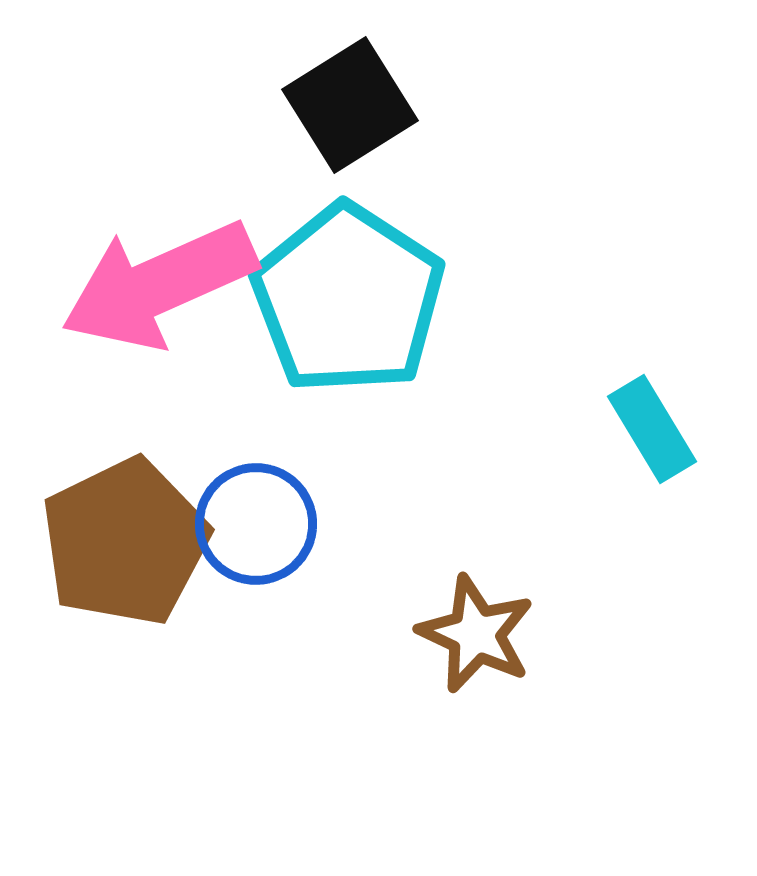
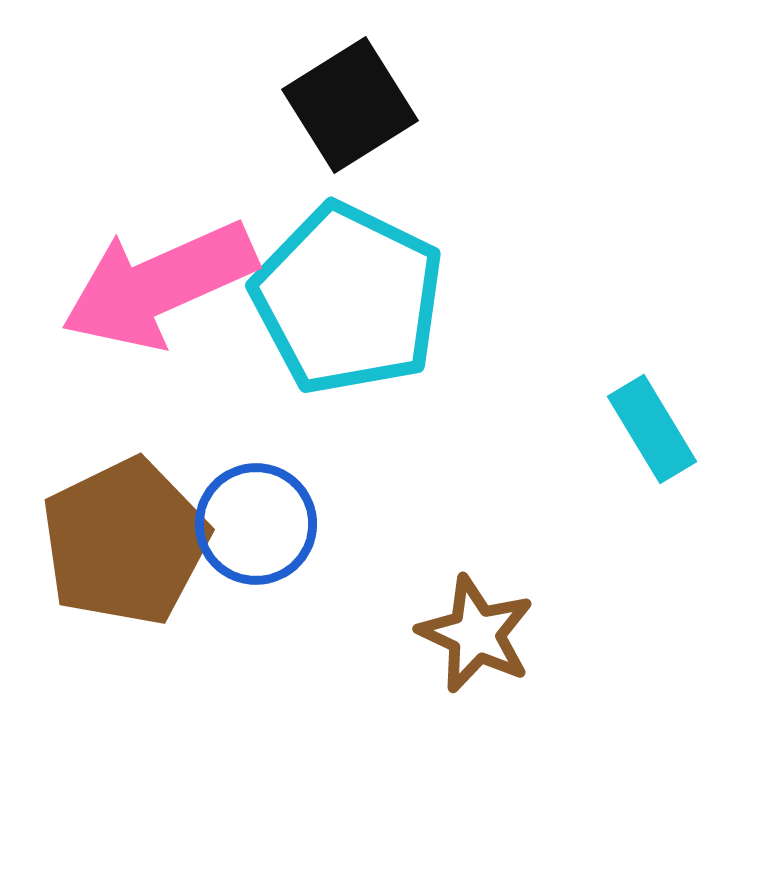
cyan pentagon: rotated 7 degrees counterclockwise
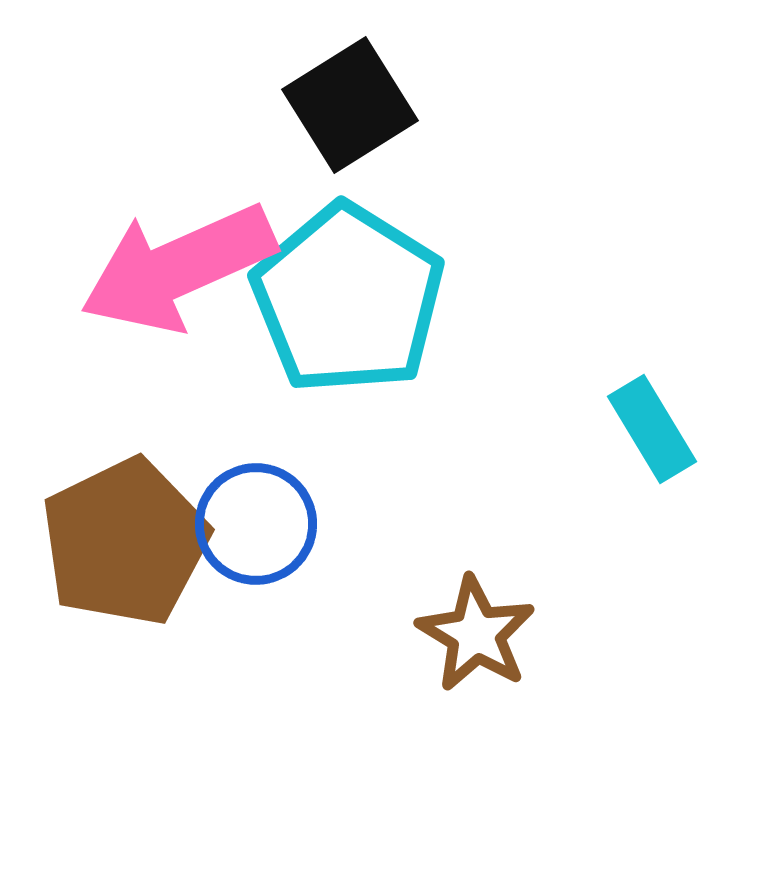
pink arrow: moved 19 px right, 17 px up
cyan pentagon: rotated 6 degrees clockwise
brown star: rotated 6 degrees clockwise
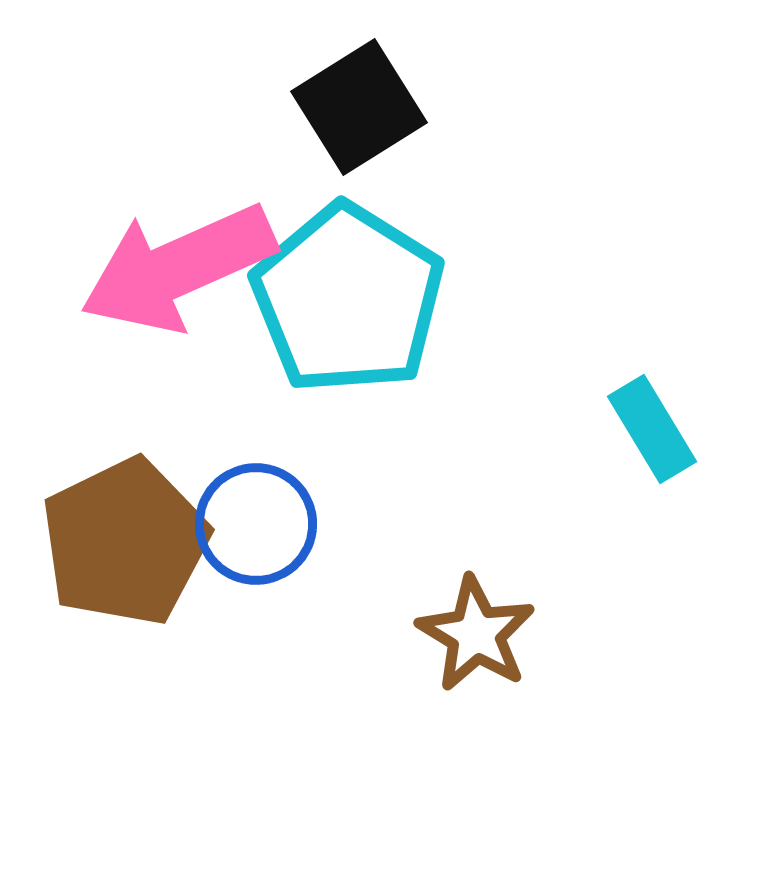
black square: moved 9 px right, 2 px down
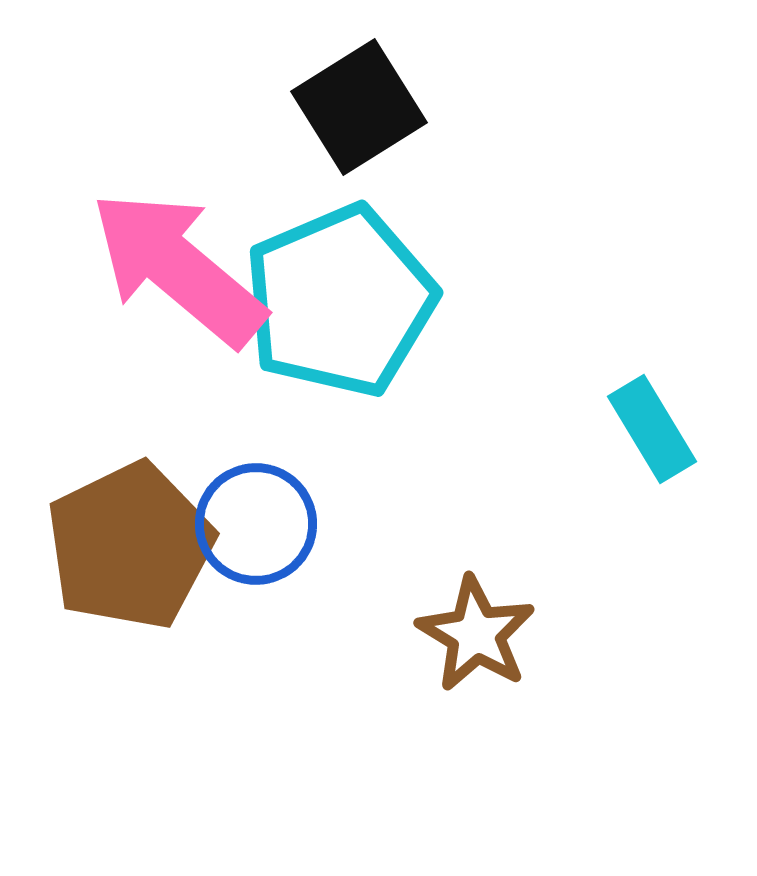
pink arrow: rotated 64 degrees clockwise
cyan pentagon: moved 8 px left, 2 px down; rotated 17 degrees clockwise
brown pentagon: moved 5 px right, 4 px down
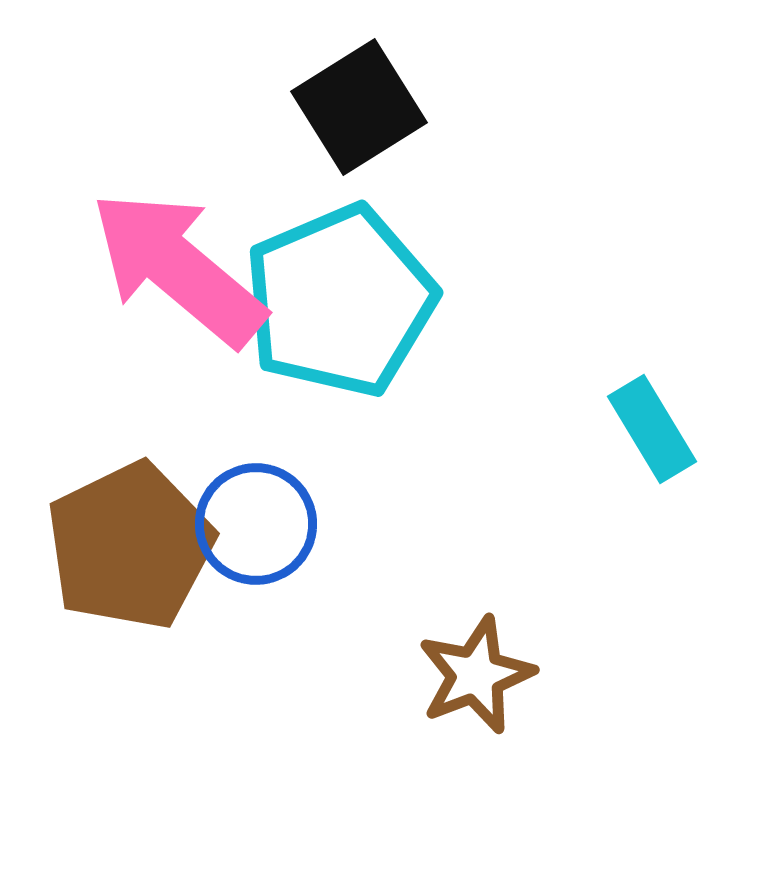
brown star: moved 41 px down; rotated 20 degrees clockwise
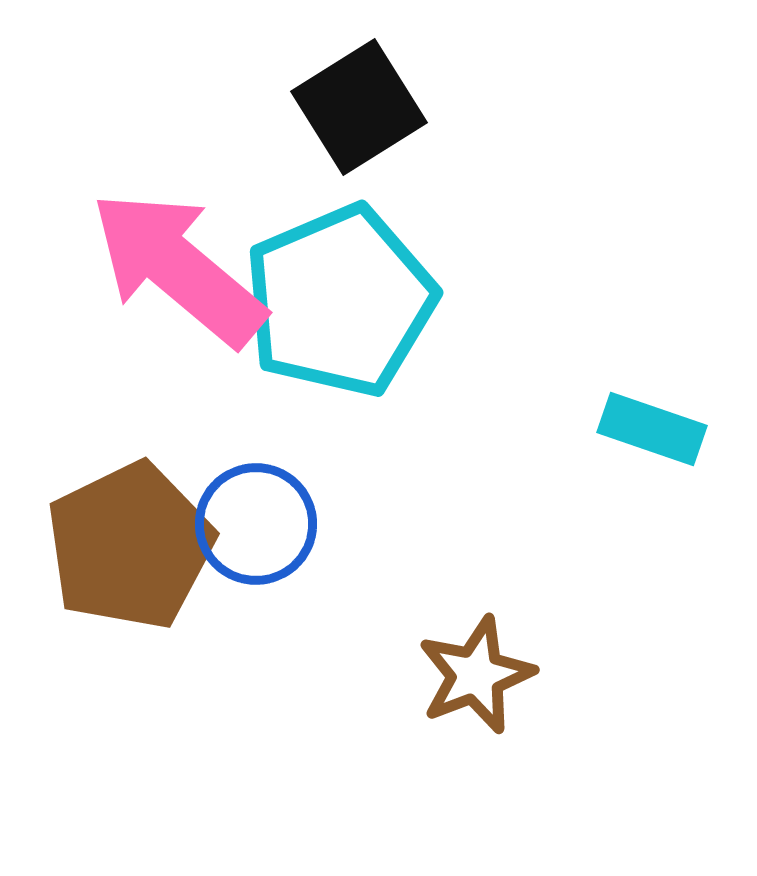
cyan rectangle: rotated 40 degrees counterclockwise
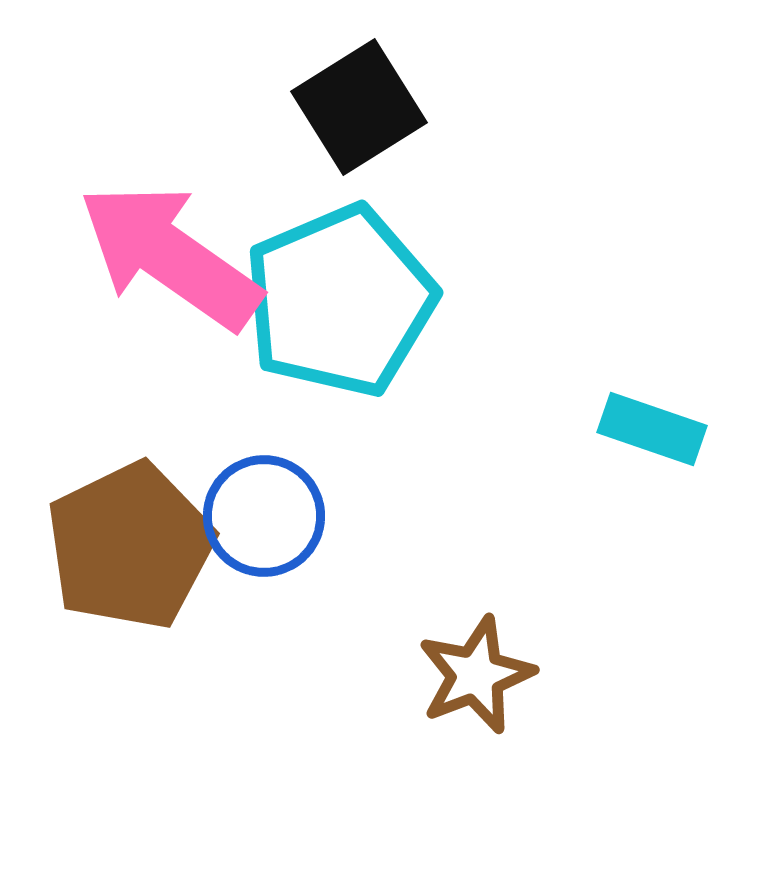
pink arrow: moved 8 px left, 12 px up; rotated 5 degrees counterclockwise
blue circle: moved 8 px right, 8 px up
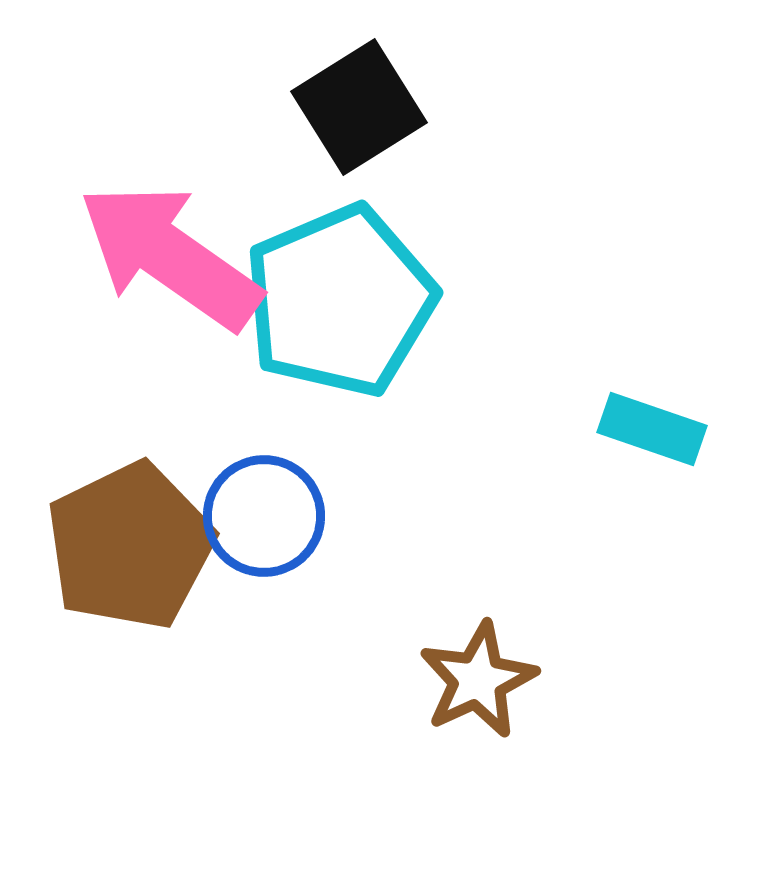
brown star: moved 2 px right, 5 px down; rotated 4 degrees counterclockwise
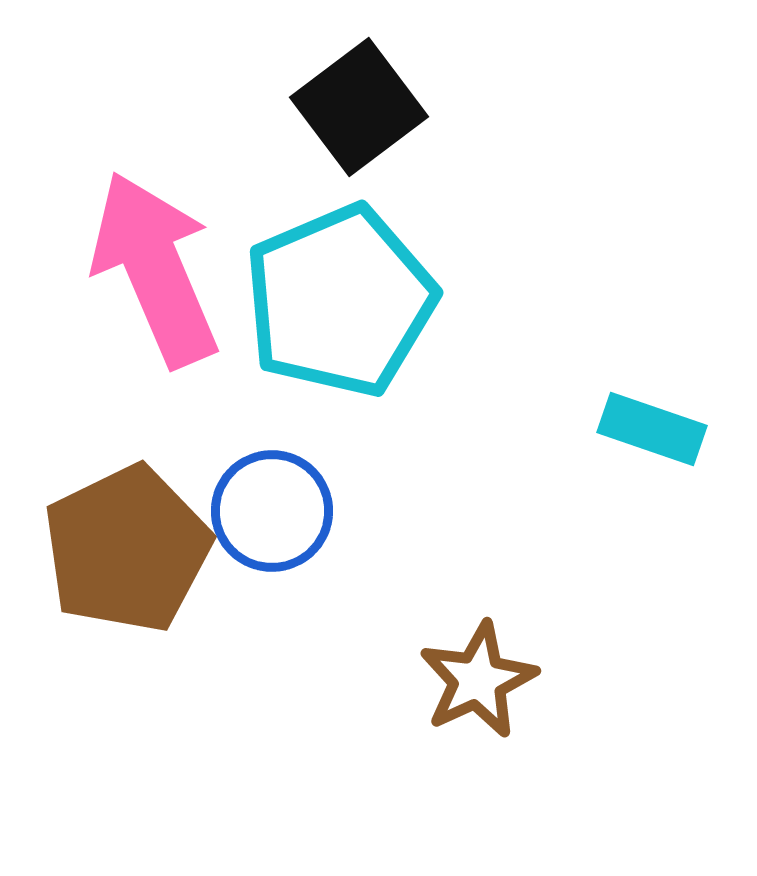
black square: rotated 5 degrees counterclockwise
pink arrow: moved 15 px left, 13 px down; rotated 32 degrees clockwise
blue circle: moved 8 px right, 5 px up
brown pentagon: moved 3 px left, 3 px down
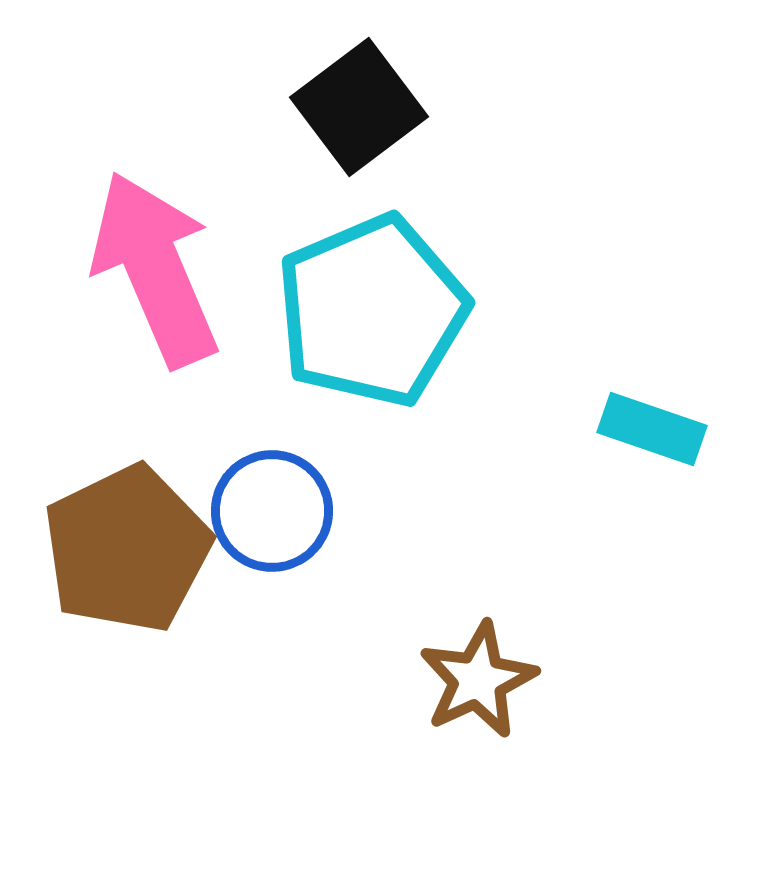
cyan pentagon: moved 32 px right, 10 px down
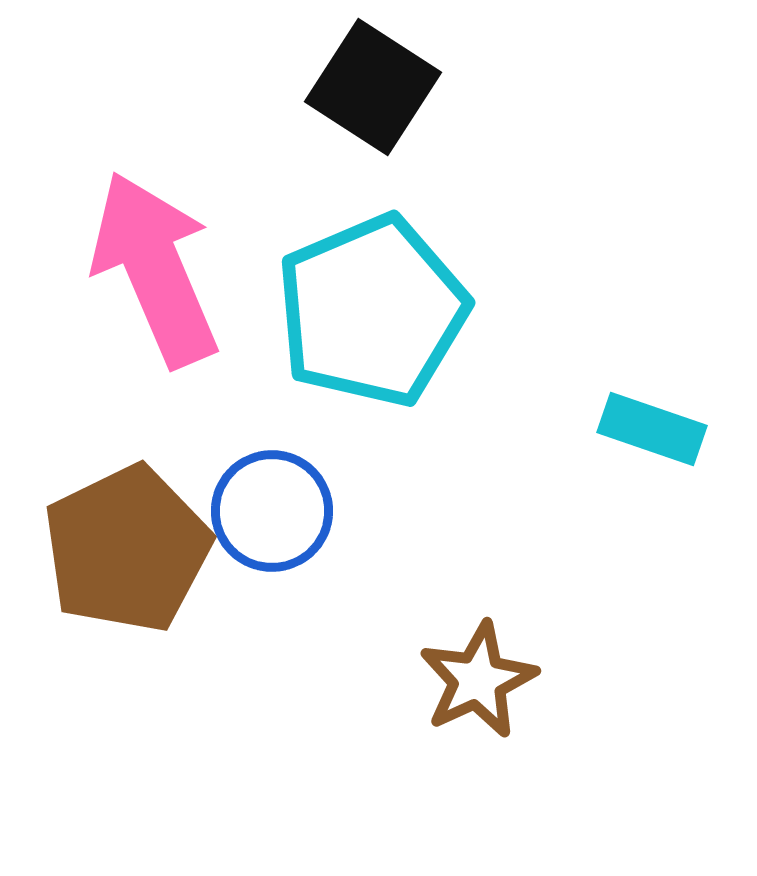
black square: moved 14 px right, 20 px up; rotated 20 degrees counterclockwise
